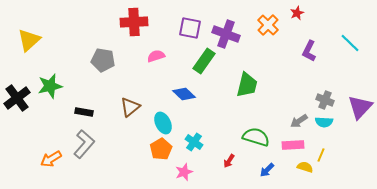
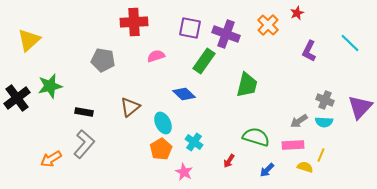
pink star: rotated 24 degrees counterclockwise
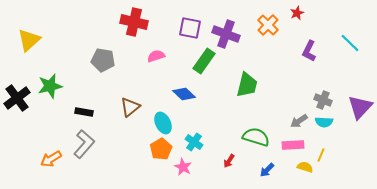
red cross: rotated 16 degrees clockwise
gray cross: moved 2 px left
pink star: moved 1 px left, 5 px up
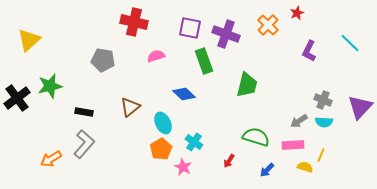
green rectangle: rotated 55 degrees counterclockwise
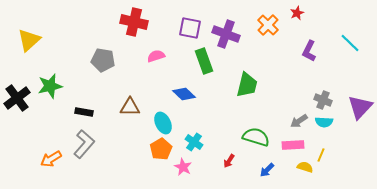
brown triangle: rotated 40 degrees clockwise
